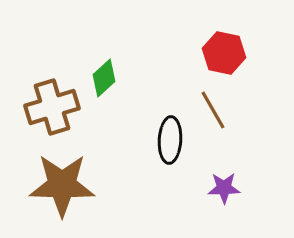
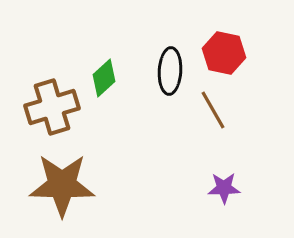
black ellipse: moved 69 px up
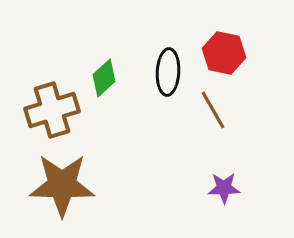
black ellipse: moved 2 px left, 1 px down
brown cross: moved 3 px down
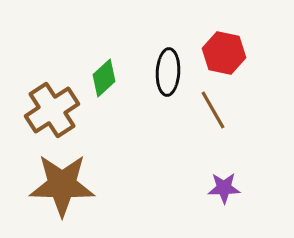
brown cross: rotated 16 degrees counterclockwise
